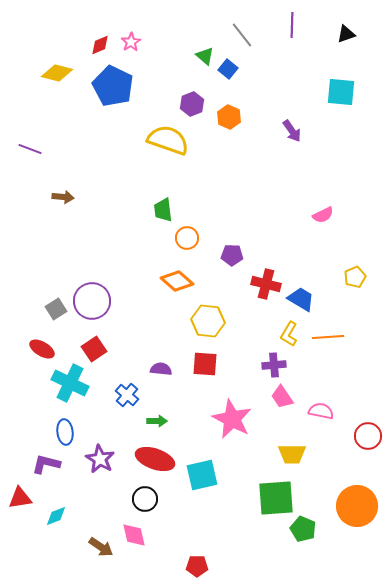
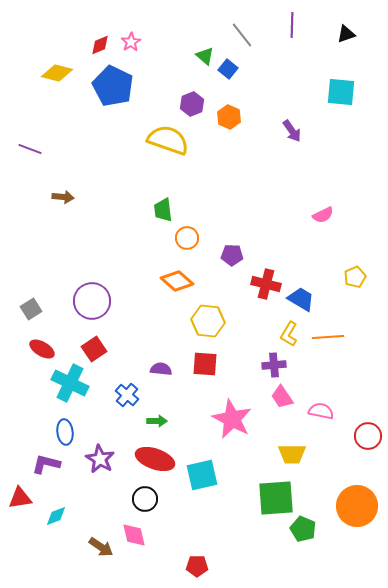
gray square at (56, 309): moved 25 px left
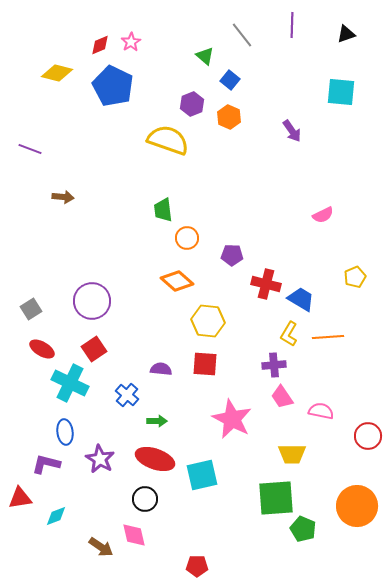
blue square at (228, 69): moved 2 px right, 11 px down
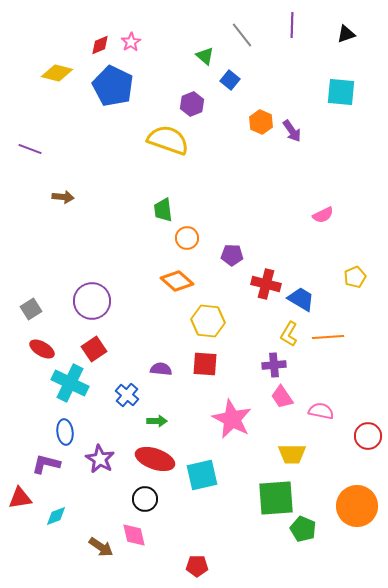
orange hexagon at (229, 117): moved 32 px right, 5 px down
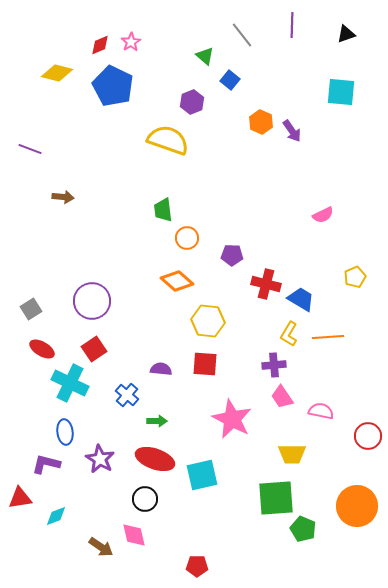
purple hexagon at (192, 104): moved 2 px up
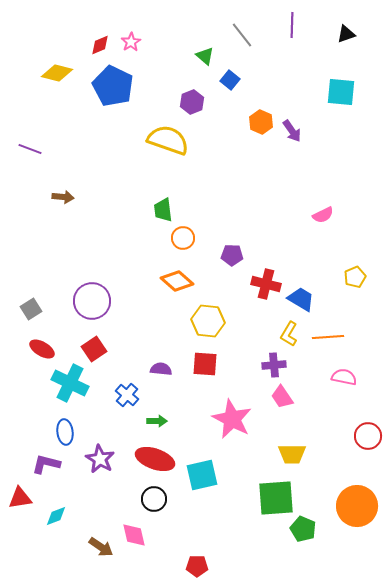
orange circle at (187, 238): moved 4 px left
pink semicircle at (321, 411): moved 23 px right, 34 px up
black circle at (145, 499): moved 9 px right
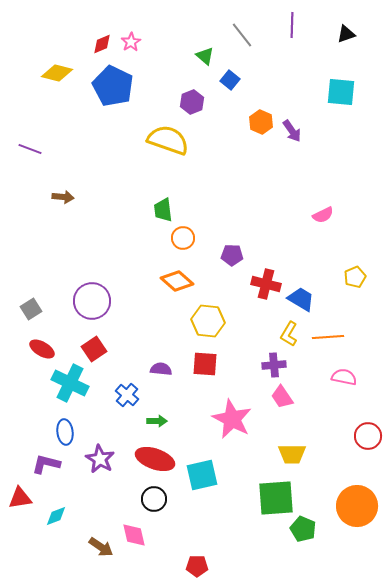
red diamond at (100, 45): moved 2 px right, 1 px up
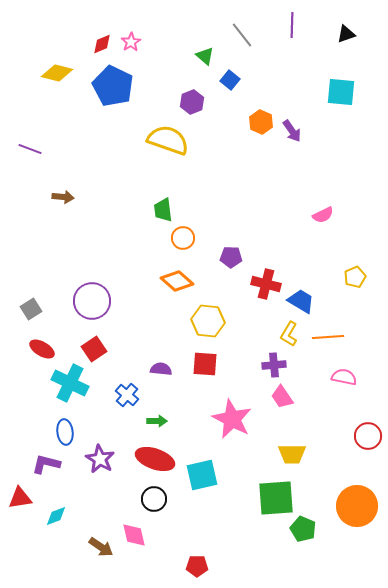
purple pentagon at (232, 255): moved 1 px left, 2 px down
blue trapezoid at (301, 299): moved 2 px down
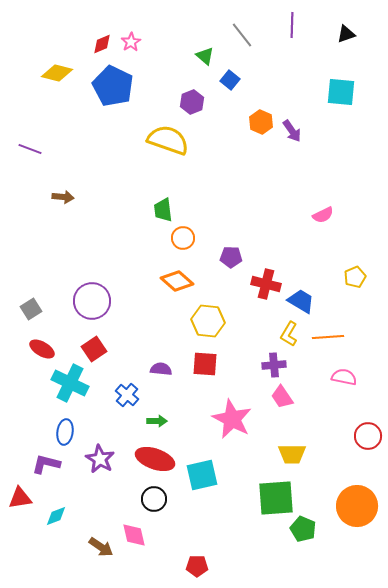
blue ellipse at (65, 432): rotated 15 degrees clockwise
